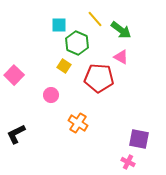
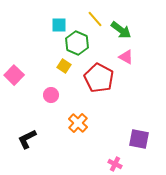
pink triangle: moved 5 px right
red pentagon: rotated 24 degrees clockwise
orange cross: rotated 12 degrees clockwise
black L-shape: moved 11 px right, 5 px down
pink cross: moved 13 px left, 2 px down
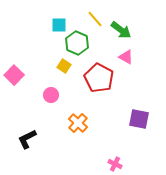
purple square: moved 20 px up
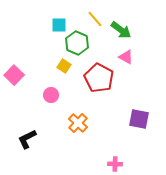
pink cross: rotated 24 degrees counterclockwise
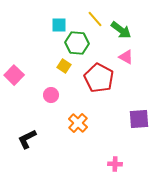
green hexagon: rotated 20 degrees counterclockwise
purple square: rotated 15 degrees counterclockwise
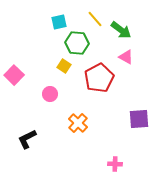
cyan square: moved 3 px up; rotated 14 degrees counterclockwise
red pentagon: rotated 16 degrees clockwise
pink circle: moved 1 px left, 1 px up
